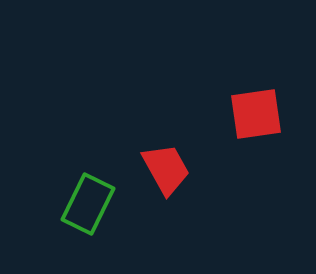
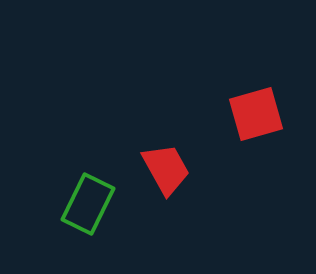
red square: rotated 8 degrees counterclockwise
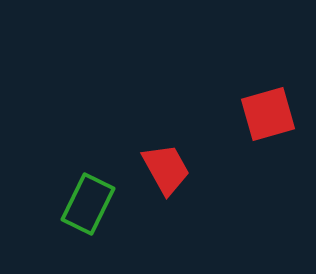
red square: moved 12 px right
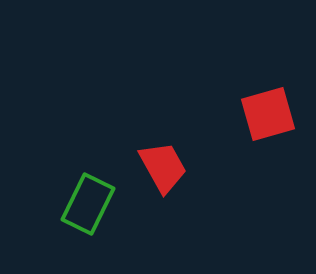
red trapezoid: moved 3 px left, 2 px up
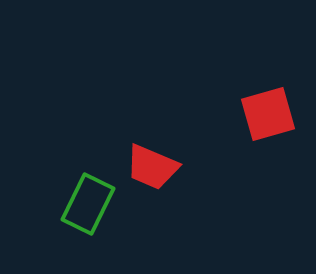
red trapezoid: moved 11 px left; rotated 142 degrees clockwise
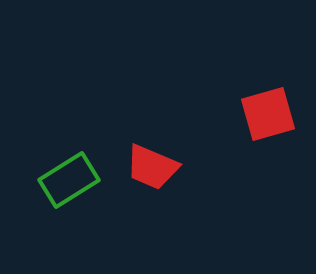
green rectangle: moved 19 px left, 24 px up; rotated 32 degrees clockwise
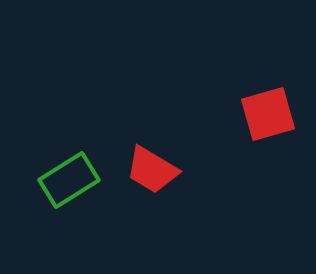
red trapezoid: moved 3 px down; rotated 8 degrees clockwise
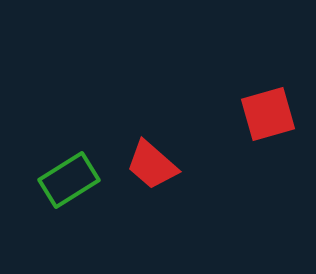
red trapezoid: moved 5 px up; rotated 10 degrees clockwise
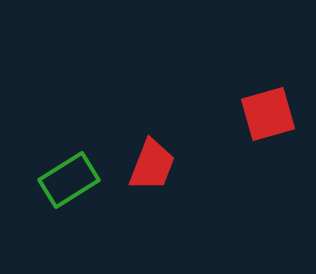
red trapezoid: rotated 110 degrees counterclockwise
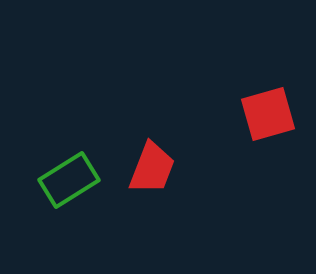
red trapezoid: moved 3 px down
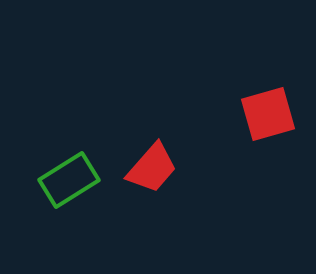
red trapezoid: rotated 20 degrees clockwise
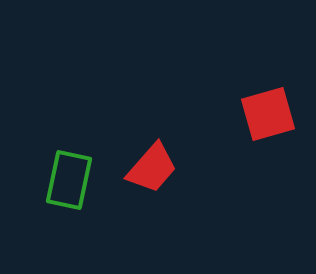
green rectangle: rotated 46 degrees counterclockwise
